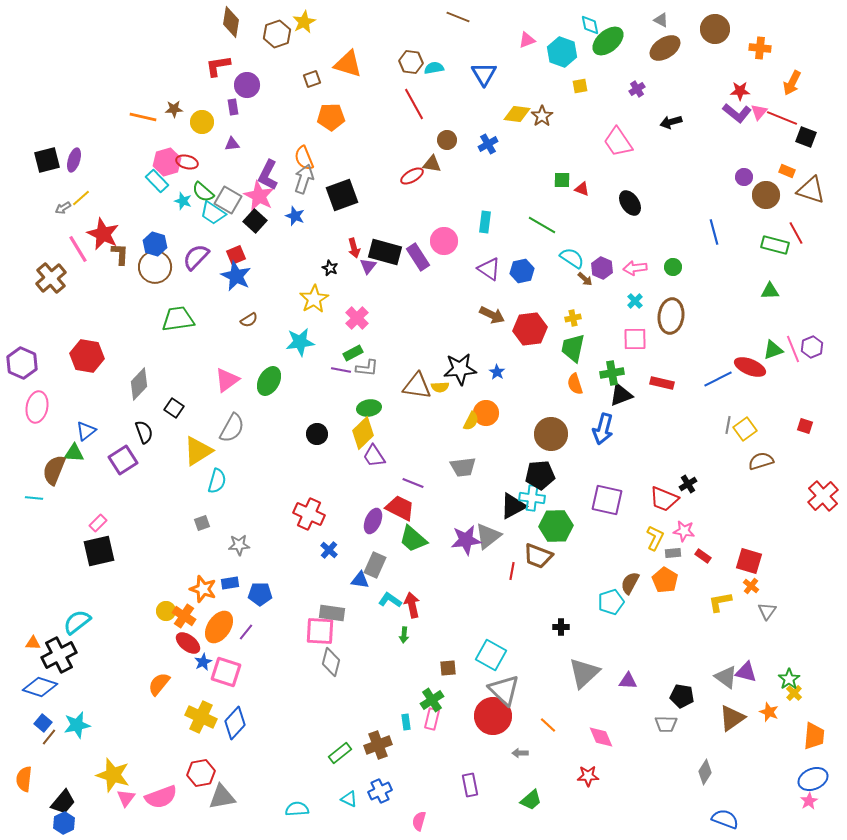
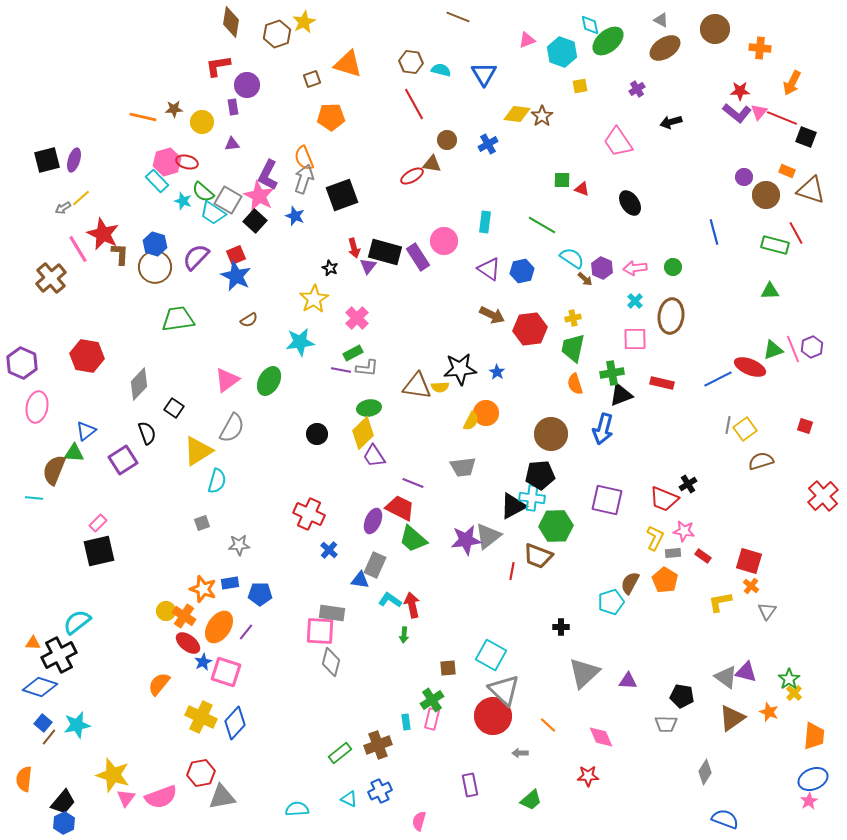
cyan semicircle at (434, 68): moved 7 px right, 2 px down; rotated 24 degrees clockwise
black semicircle at (144, 432): moved 3 px right, 1 px down
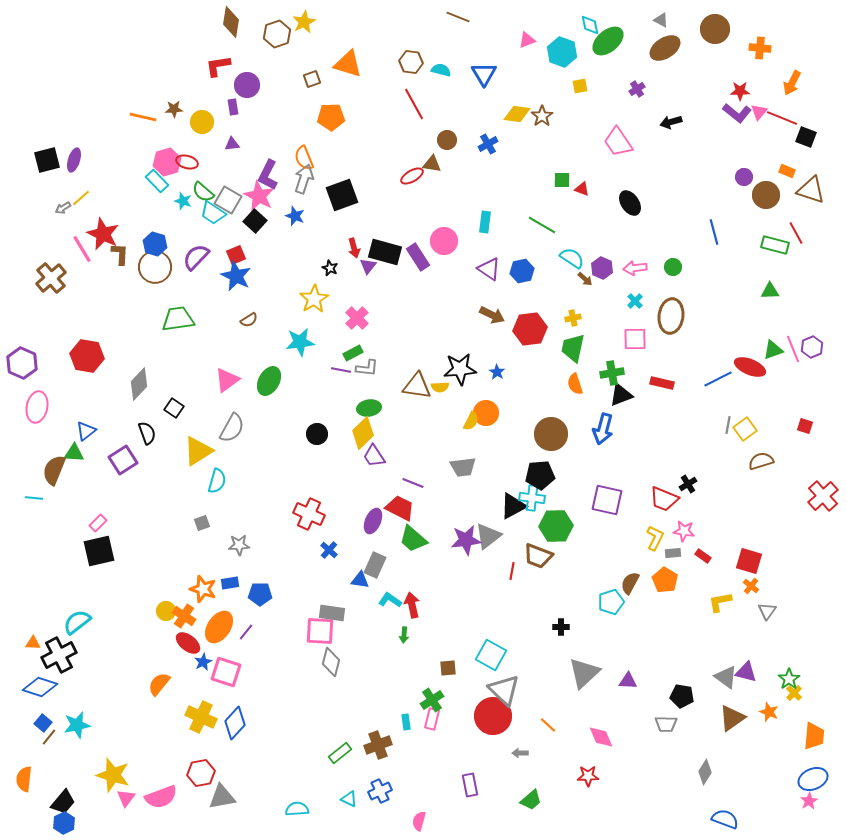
pink line at (78, 249): moved 4 px right
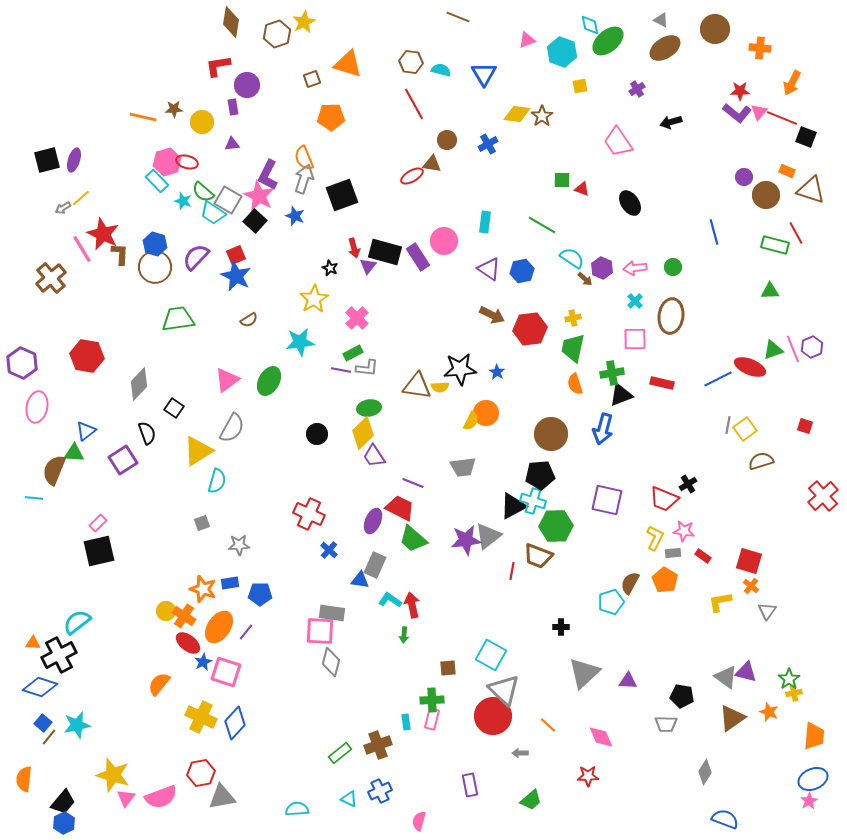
cyan cross at (532, 498): moved 1 px right, 3 px down; rotated 10 degrees clockwise
yellow cross at (794, 693): rotated 35 degrees clockwise
green cross at (432, 700): rotated 30 degrees clockwise
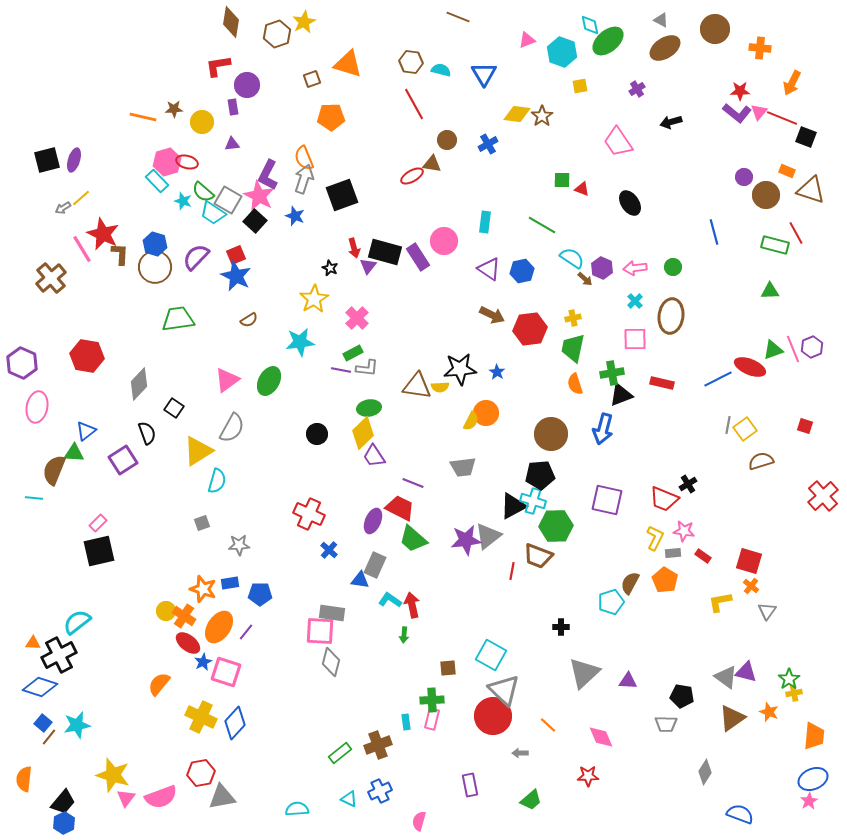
blue semicircle at (725, 819): moved 15 px right, 5 px up
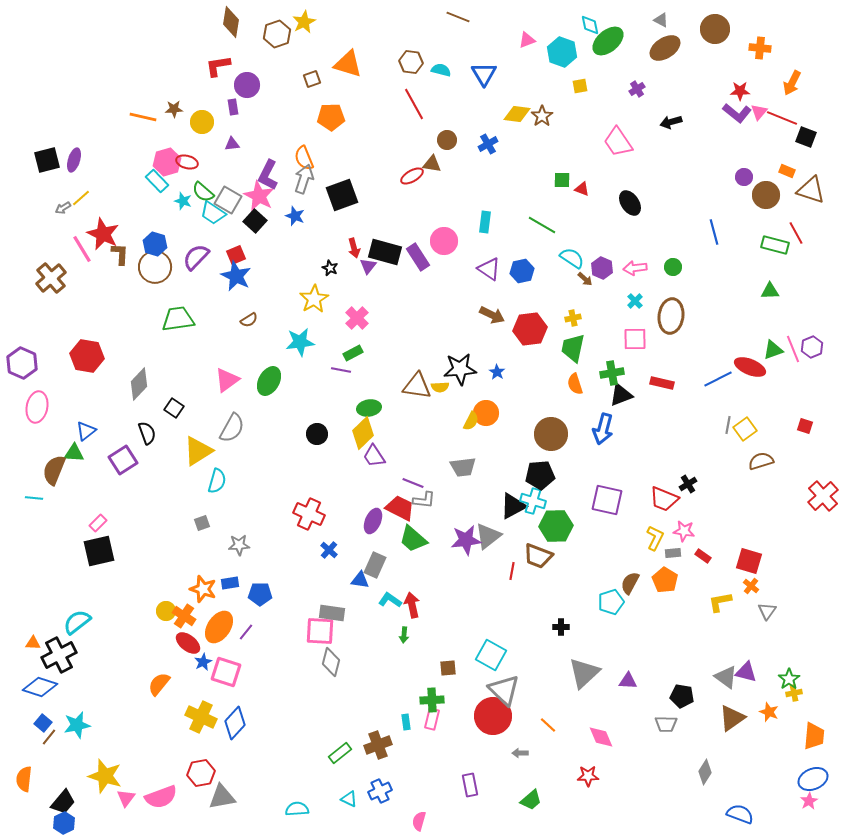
gray L-shape at (367, 368): moved 57 px right, 132 px down
yellow star at (113, 775): moved 8 px left, 1 px down
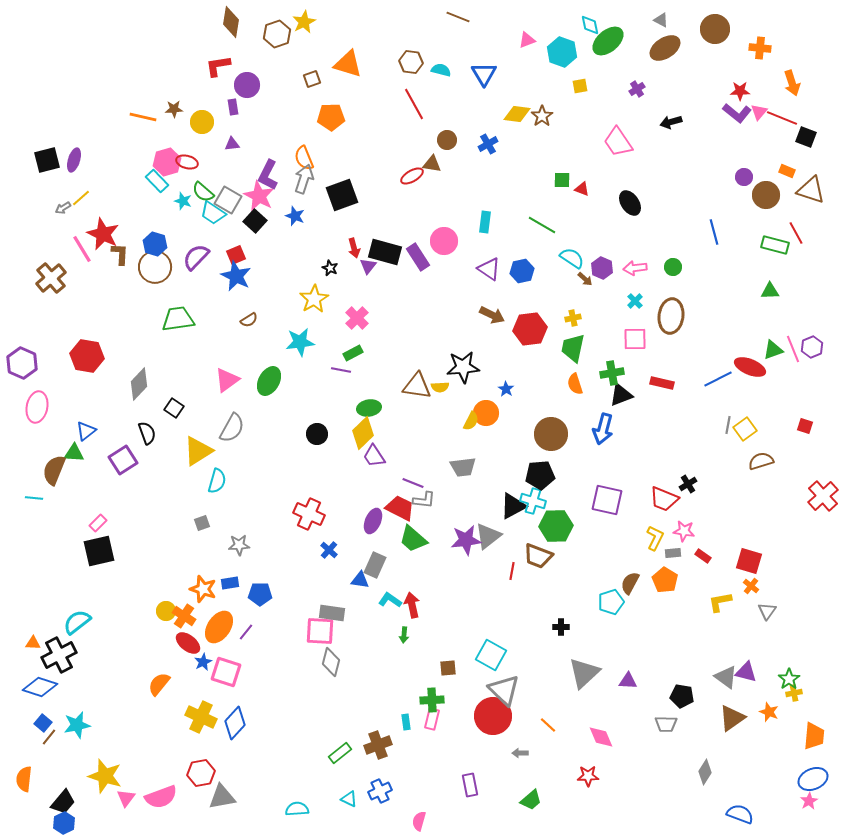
orange arrow at (792, 83): rotated 45 degrees counterclockwise
black star at (460, 369): moved 3 px right, 2 px up
blue star at (497, 372): moved 9 px right, 17 px down
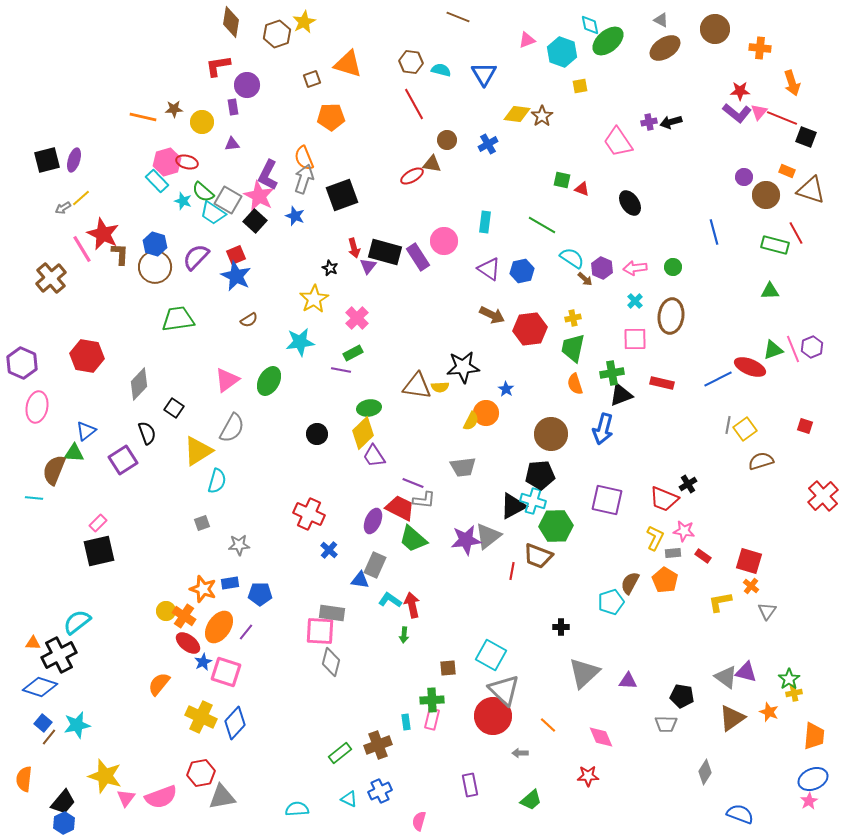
purple cross at (637, 89): moved 12 px right, 33 px down; rotated 21 degrees clockwise
green square at (562, 180): rotated 12 degrees clockwise
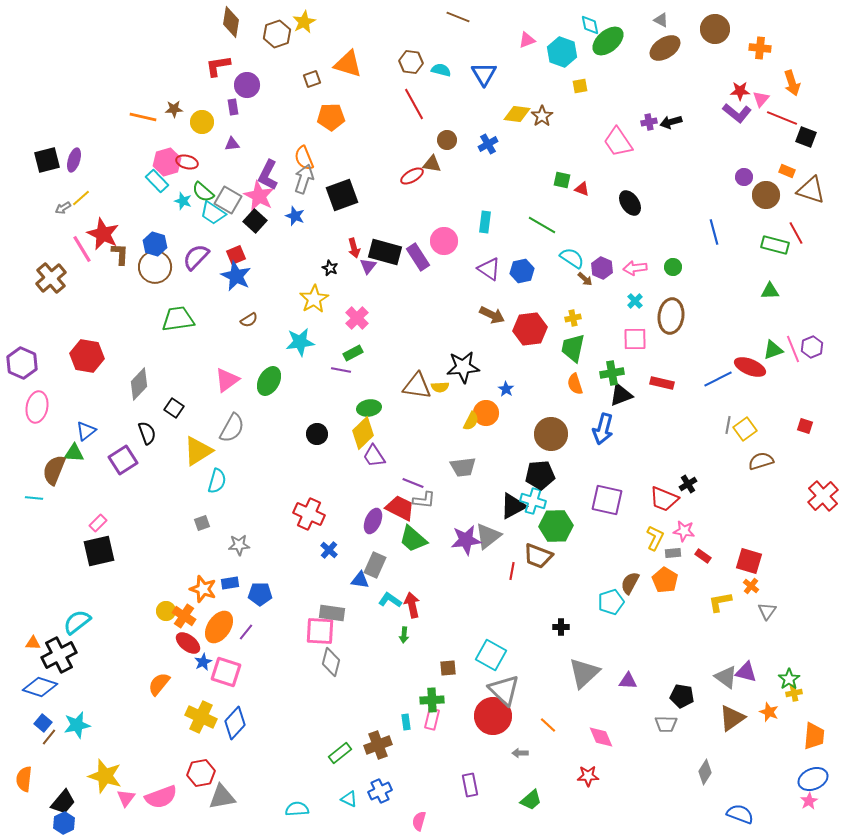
pink triangle at (759, 112): moved 2 px right, 13 px up
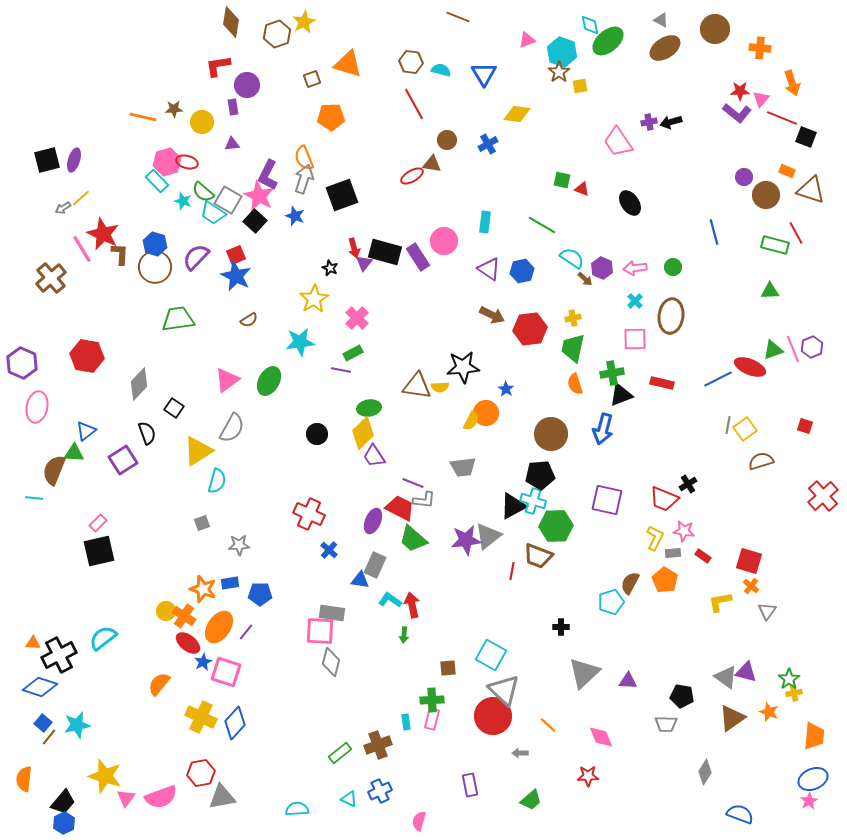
brown star at (542, 116): moved 17 px right, 44 px up
purple triangle at (368, 266): moved 4 px left, 3 px up
cyan semicircle at (77, 622): moved 26 px right, 16 px down
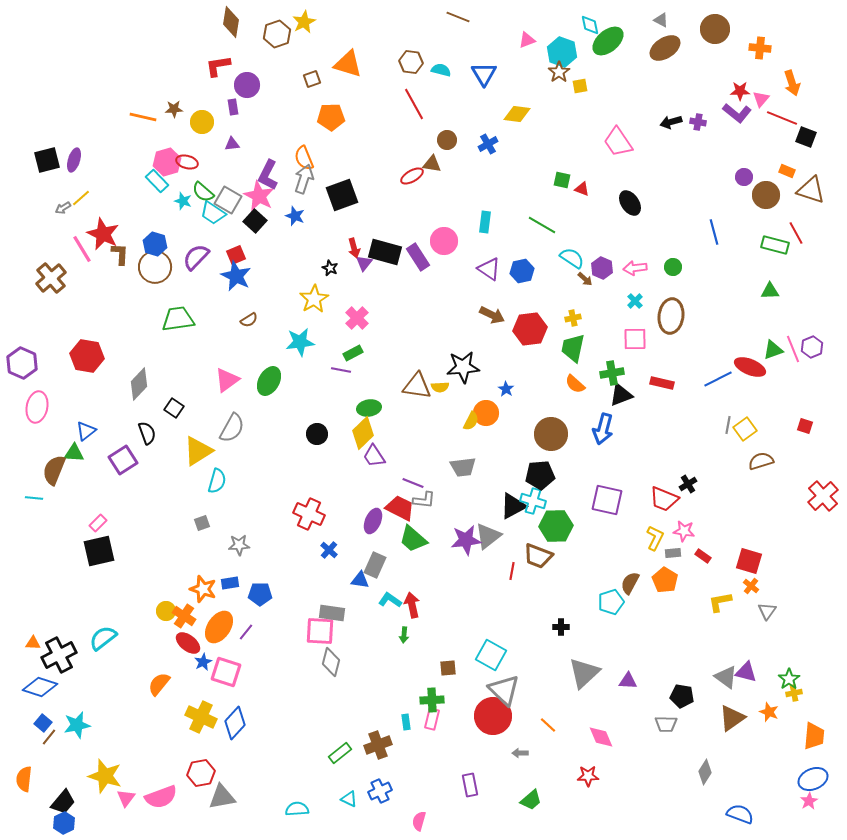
purple cross at (649, 122): moved 49 px right; rotated 21 degrees clockwise
orange semicircle at (575, 384): rotated 30 degrees counterclockwise
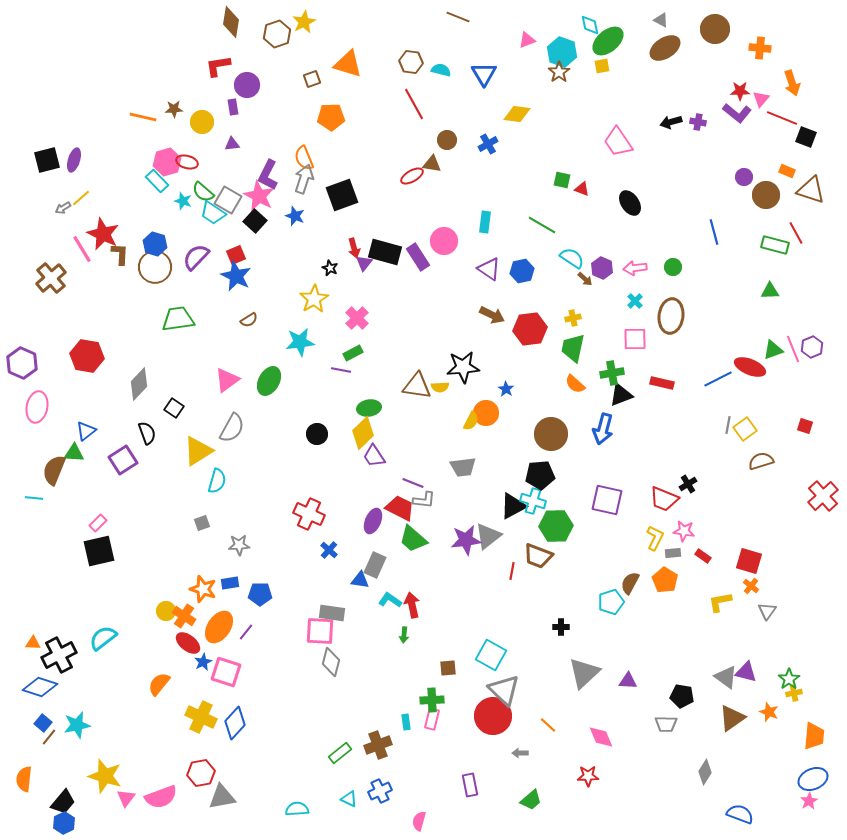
yellow square at (580, 86): moved 22 px right, 20 px up
